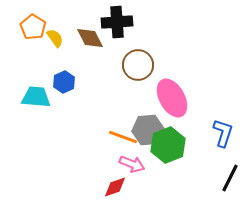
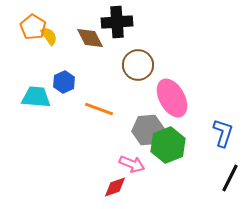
yellow semicircle: moved 6 px left, 2 px up
orange line: moved 24 px left, 28 px up
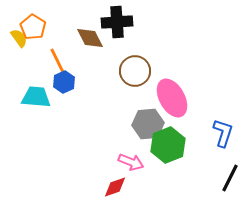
yellow semicircle: moved 30 px left, 2 px down
brown circle: moved 3 px left, 6 px down
orange line: moved 41 px left, 47 px up; rotated 44 degrees clockwise
gray hexagon: moved 6 px up
pink arrow: moved 1 px left, 2 px up
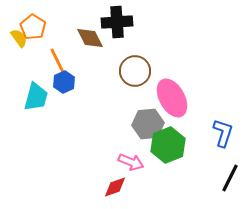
cyan trapezoid: rotated 100 degrees clockwise
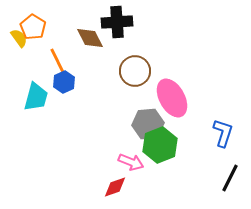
green hexagon: moved 8 px left
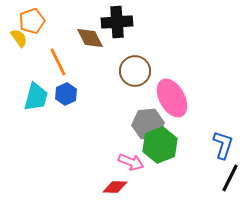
orange pentagon: moved 1 px left, 6 px up; rotated 20 degrees clockwise
blue hexagon: moved 2 px right, 12 px down
blue L-shape: moved 12 px down
red diamond: rotated 20 degrees clockwise
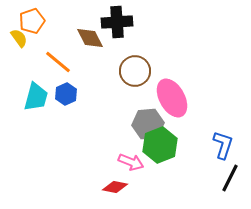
orange line: rotated 24 degrees counterclockwise
red diamond: rotated 10 degrees clockwise
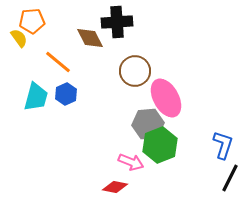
orange pentagon: rotated 15 degrees clockwise
pink ellipse: moved 6 px left
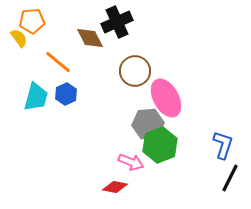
black cross: rotated 20 degrees counterclockwise
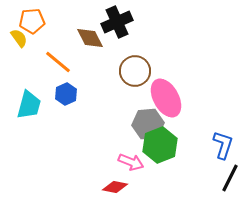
cyan trapezoid: moved 7 px left, 8 px down
